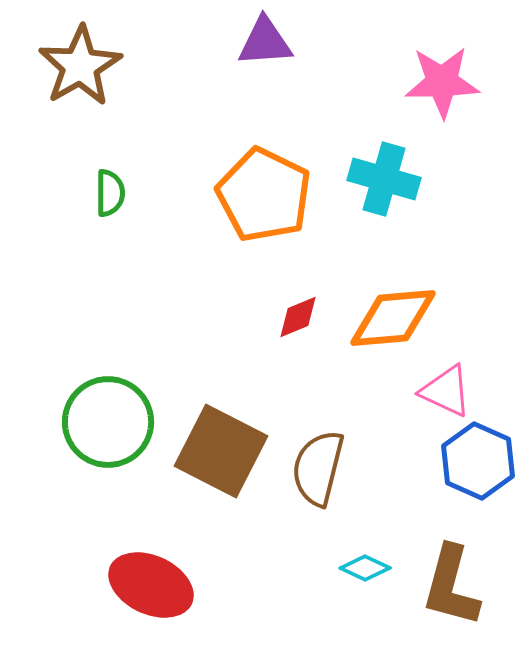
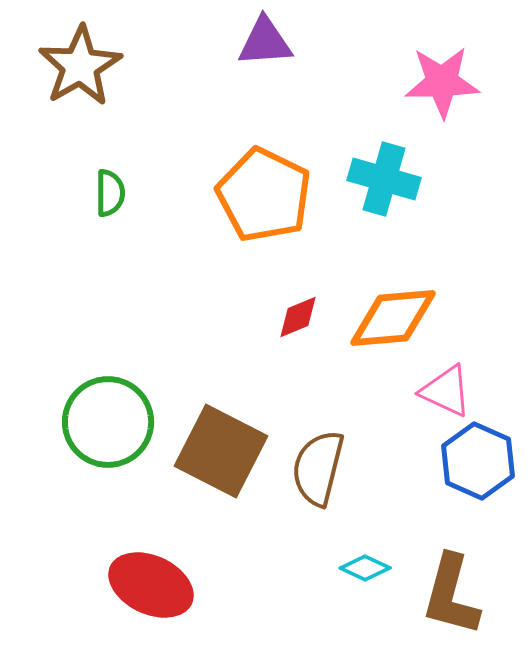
brown L-shape: moved 9 px down
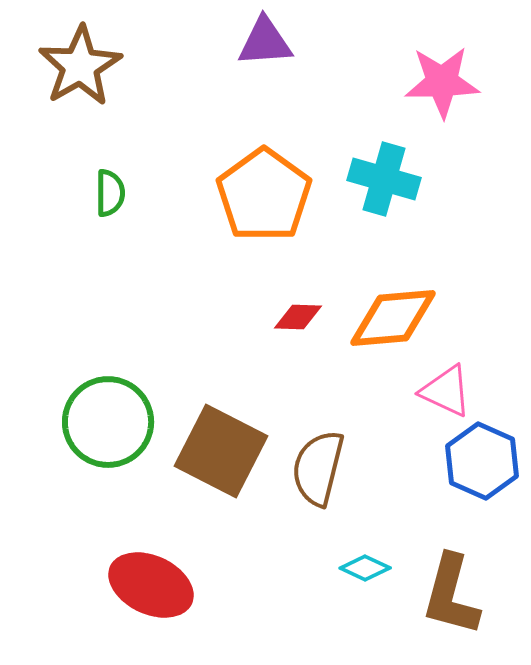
orange pentagon: rotated 10 degrees clockwise
red diamond: rotated 24 degrees clockwise
blue hexagon: moved 4 px right
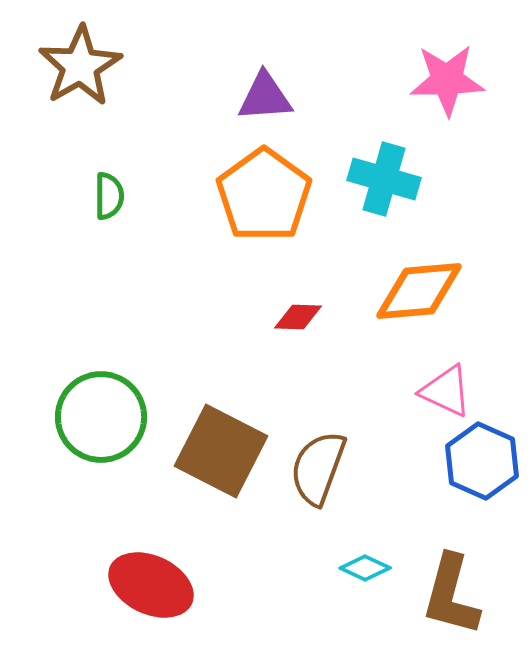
purple triangle: moved 55 px down
pink star: moved 5 px right, 2 px up
green semicircle: moved 1 px left, 3 px down
orange diamond: moved 26 px right, 27 px up
green circle: moved 7 px left, 5 px up
brown semicircle: rotated 6 degrees clockwise
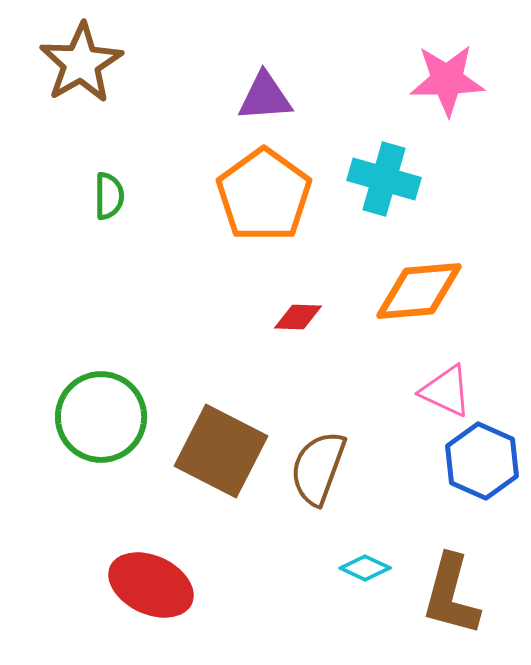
brown star: moved 1 px right, 3 px up
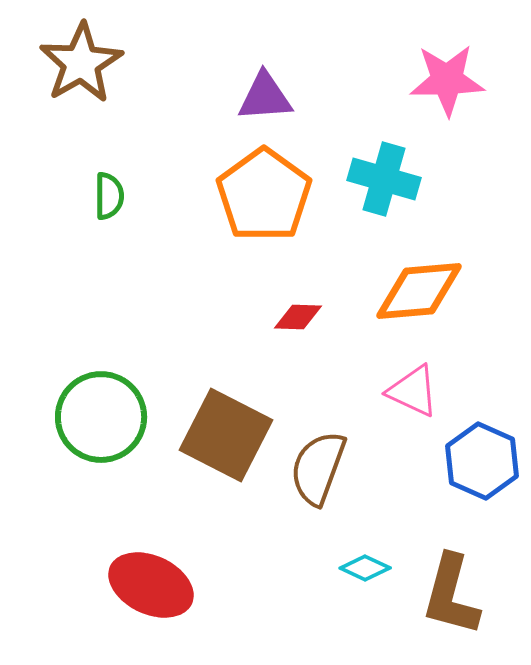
pink triangle: moved 33 px left
brown square: moved 5 px right, 16 px up
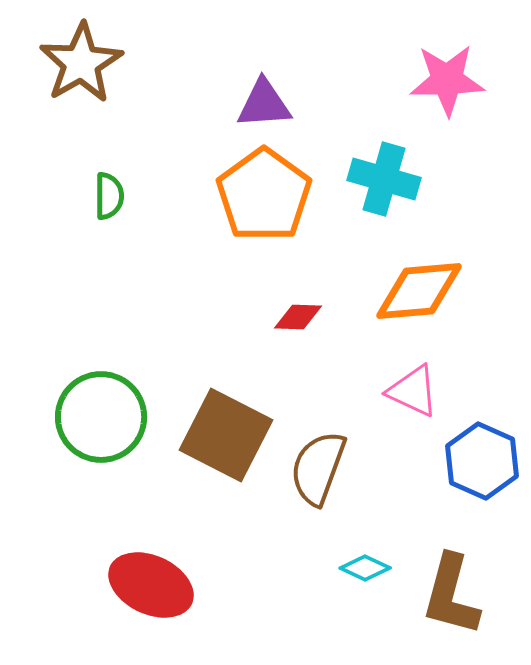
purple triangle: moved 1 px left, 7 px down
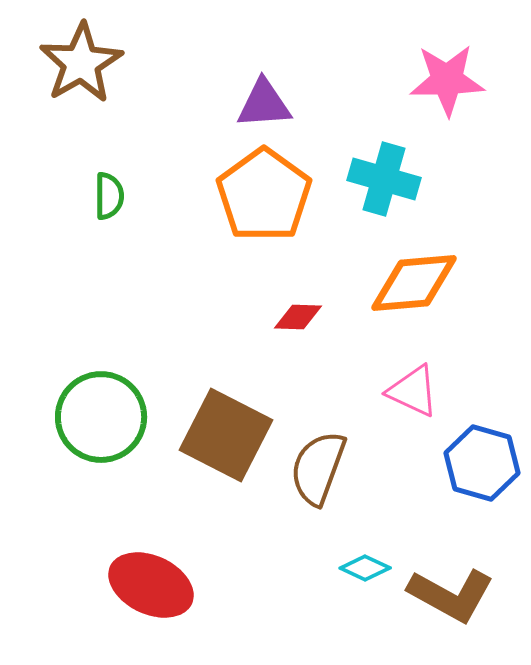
orange diamond: moved 5 px left, 8 px up
blue hexagon: moved 2 px down; rotated 8 degrees counterclockwise
brown L-shape: rotated 76 degrees counterclockwise
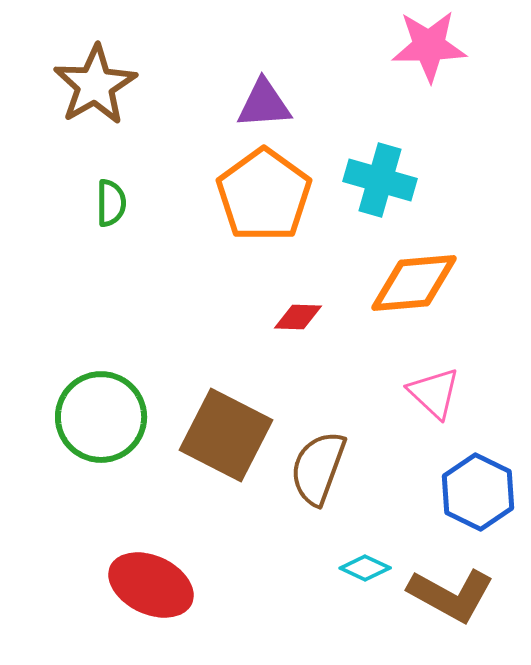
brown star: moved 14 px right, 22 px down
pink star: moved 18 px left, 34 px up
cyan cross: moved 4 px left, 1 px down
green semicircle: moved 2 px right, 7 px down
pink triangle: moved 21 px right, 2 px down; rotated 18 degrees clockwise
blue hexagon: moved 4 px left, 29 px down; rotated 10 degrees clockwise
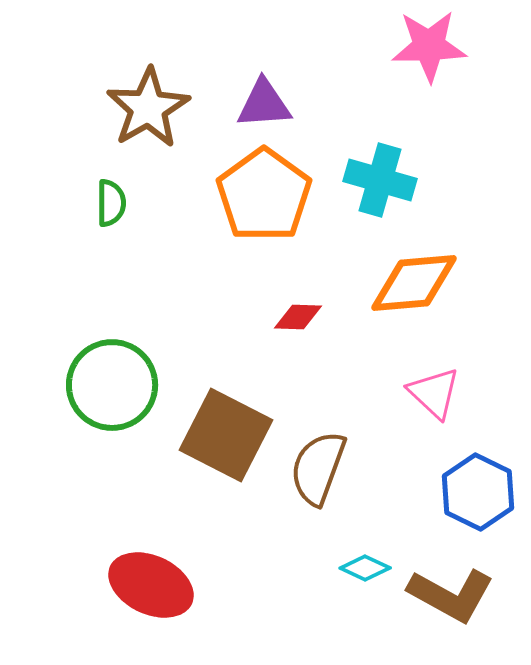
brown star: moved 53 px right, 23 px down
green circle: moved 11 px right, 32 px up
